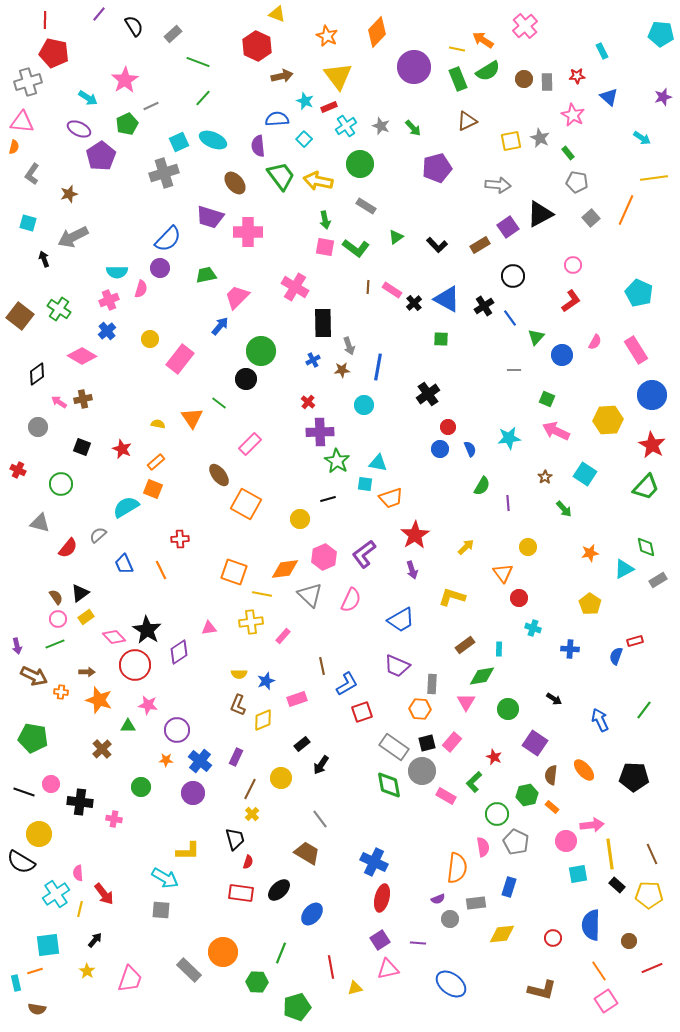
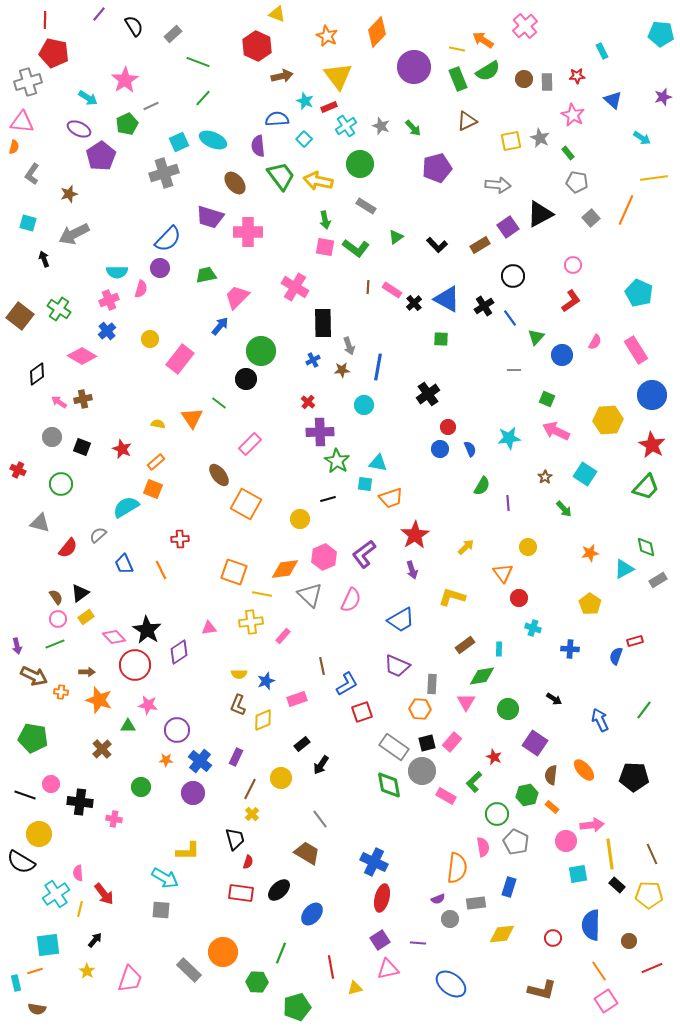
blue triangle at (609, 97): moved 4 px right, 3 px down
gray arrow at (73, 237): moved 1 px right, 3 px up
gray circle at (38, 427): moved 14 px right, 10 px down
black line at (24, 792): moved 1 px right, 3 px down
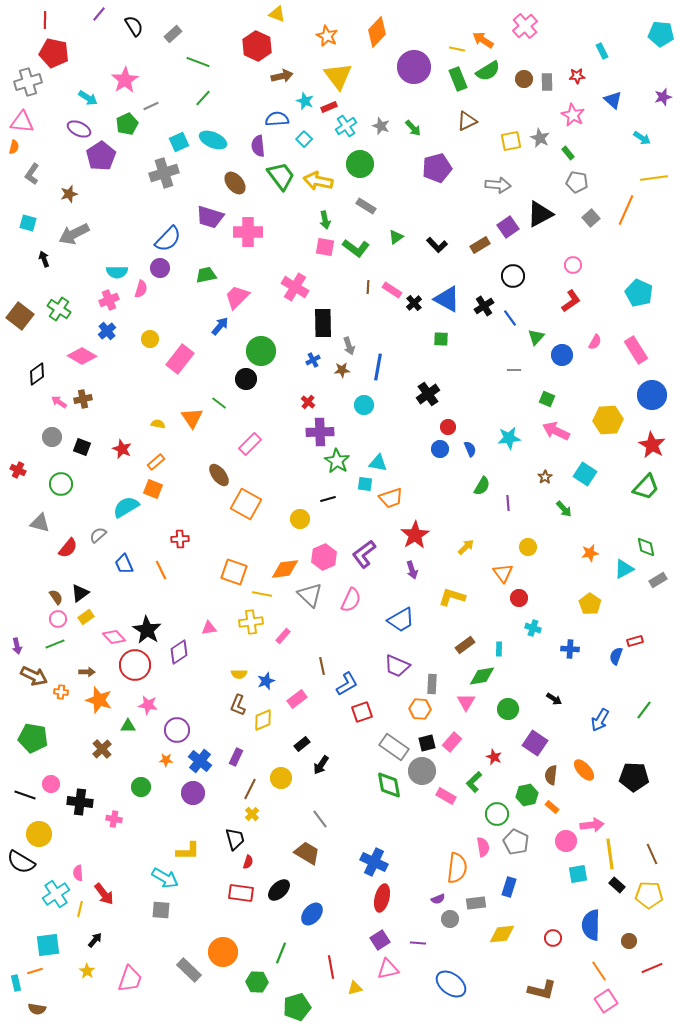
pink rectangle at (297, 699): rotated 18 degrees counterclockwise
blue arrow at (600, 720): rotated 125 degrees counterclockwise
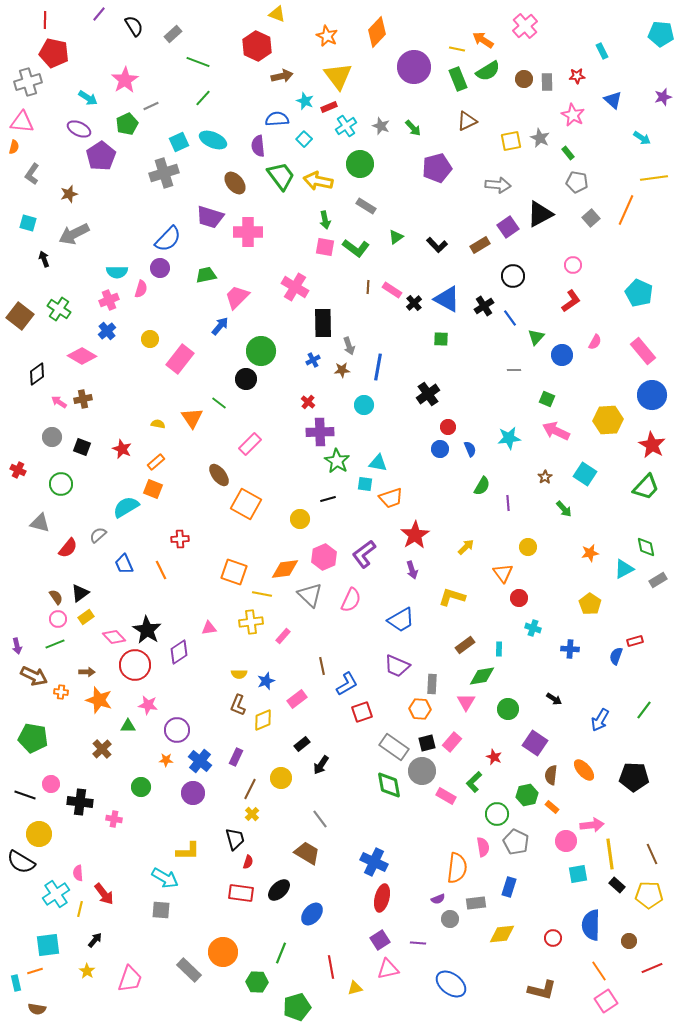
pink rectangle at (636, 350): moved 7 px right, 1 px down; rotated 8 degrees counterclockwise
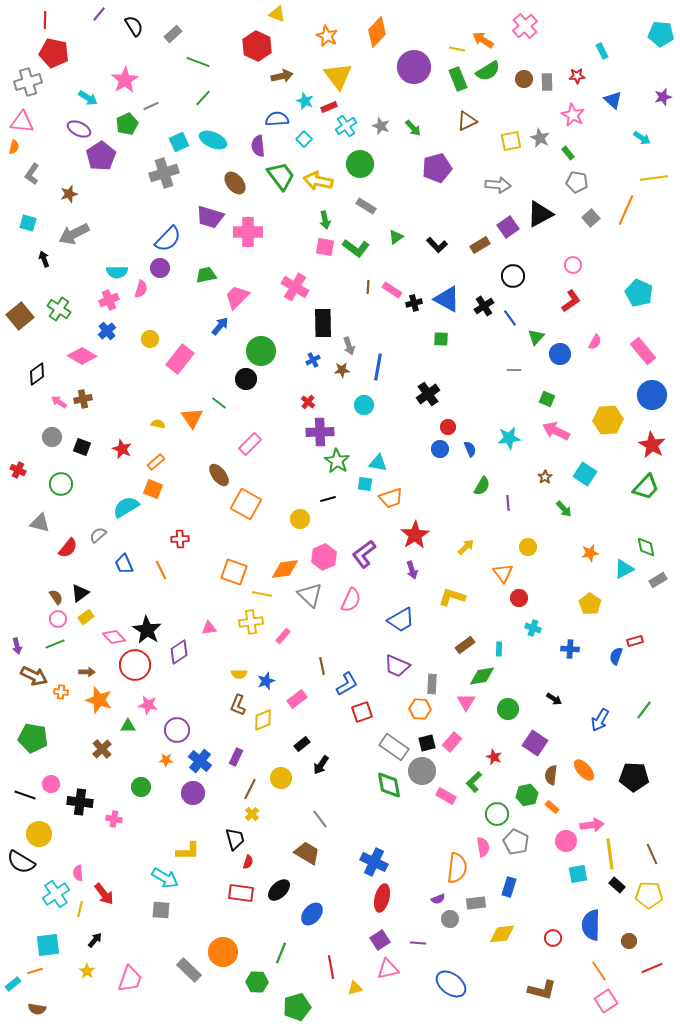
black cross at (414, 303): rotated 28 degrees clockwise
brown square at (20, 316): rotated 12 degrees clockwise
blue circle at (562, 355): moved 2 px left, 1 px up
cyan rectangle at (16, 983): moved 3 px left, 1 px down; rotated 63 degrees clockwise
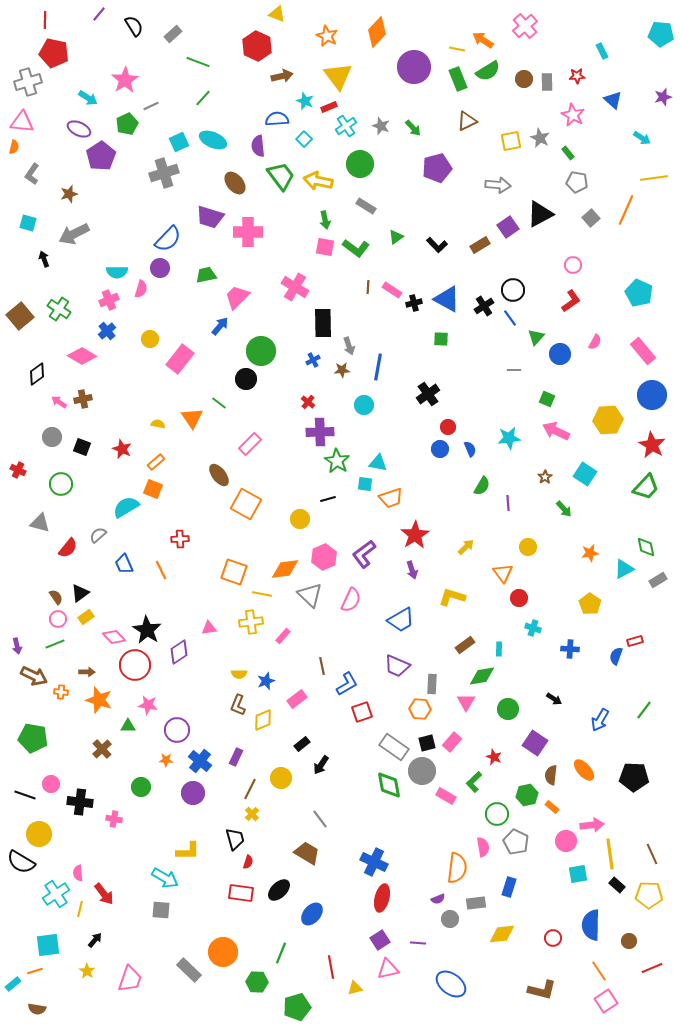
black circle at (513, 276): moved 14 px down
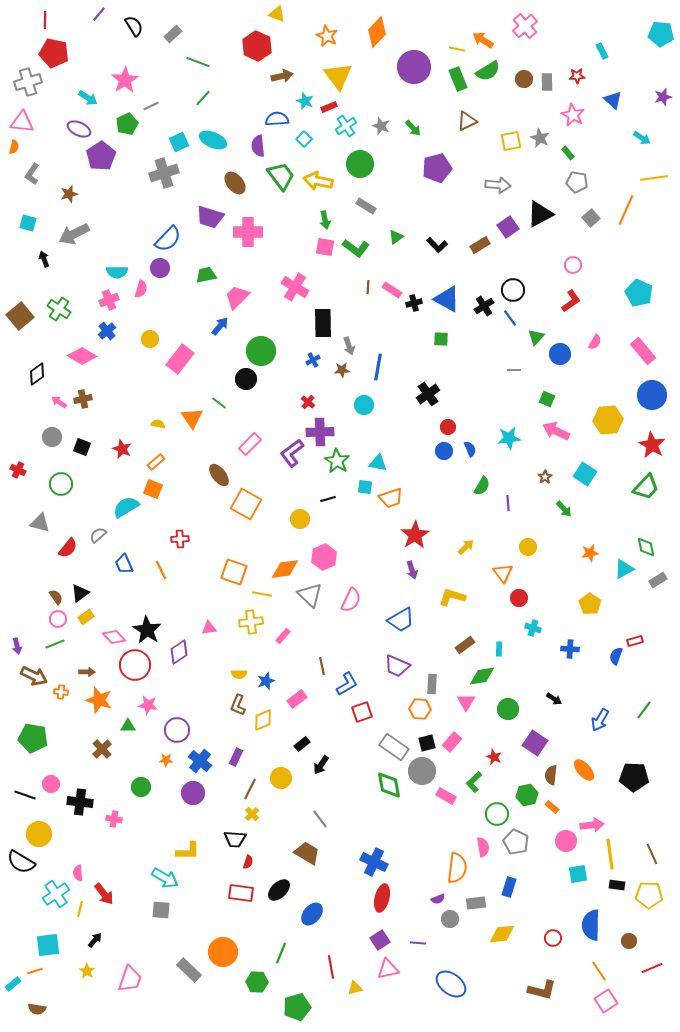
blue circle at (440, 449): moved 4 px right, 2 px down
cyan square at (365, 484): moved 3 px down
purple L-shape at (364, 554): moved 72 px left, 101 px up
black trapezoid at (235, 839): rotated 110 degrees clockwise
black rectangle at (617, 885): rotated 35 degrees counterclockwise
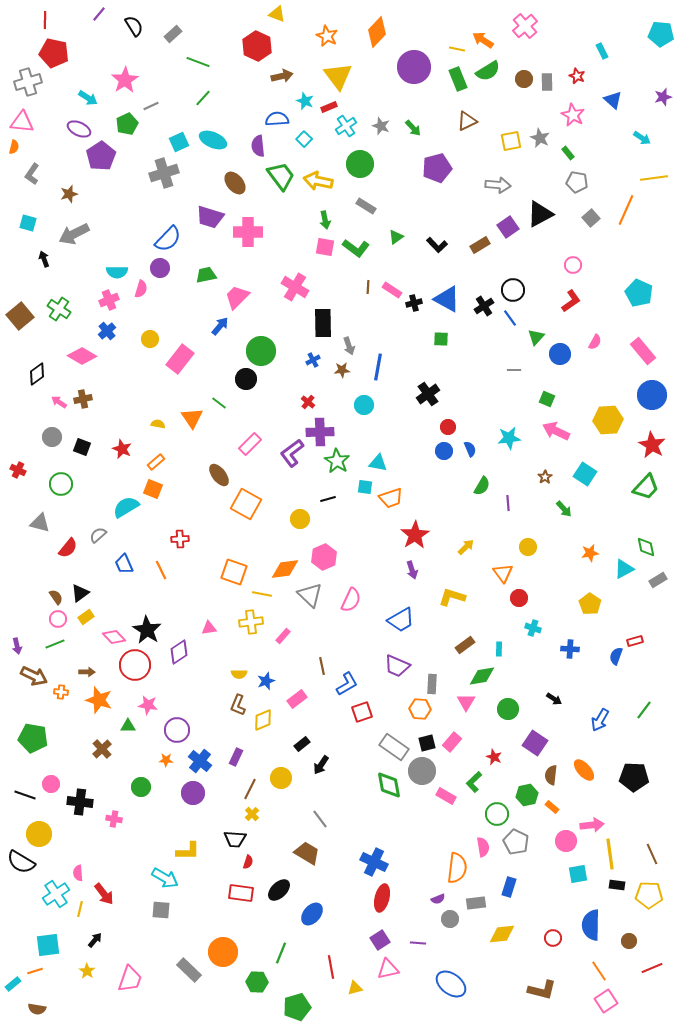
red star at (577, 76): rotated 28 degrees clockwise
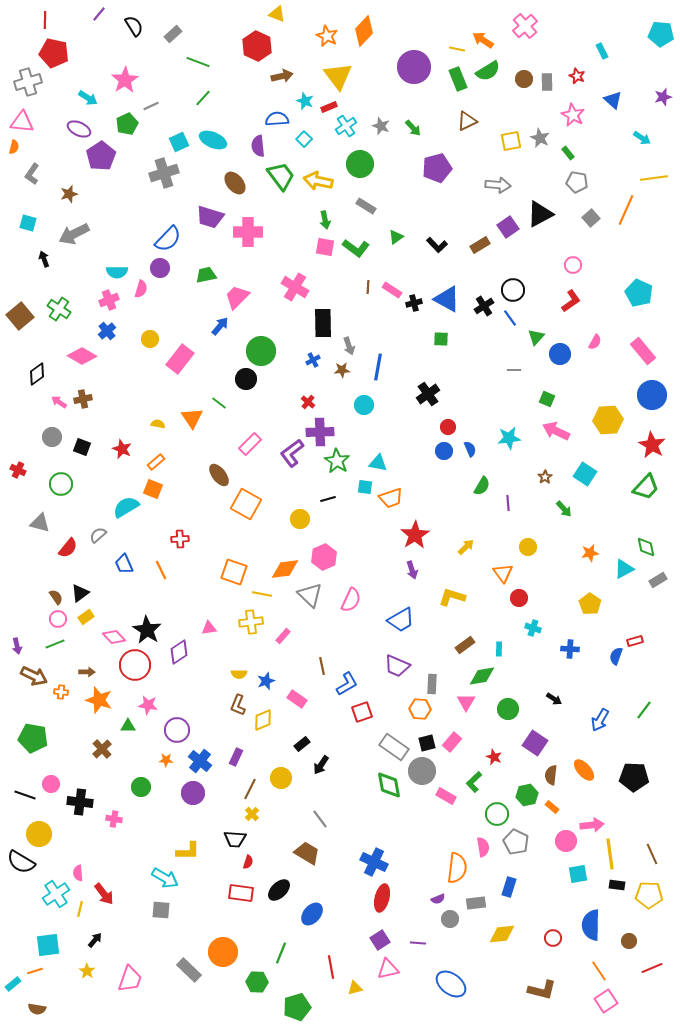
orange diamond at (377, 32): moved 13 px left, 1 px up
pink rectangle at (297, 699): rotated 72 degrees clockwise
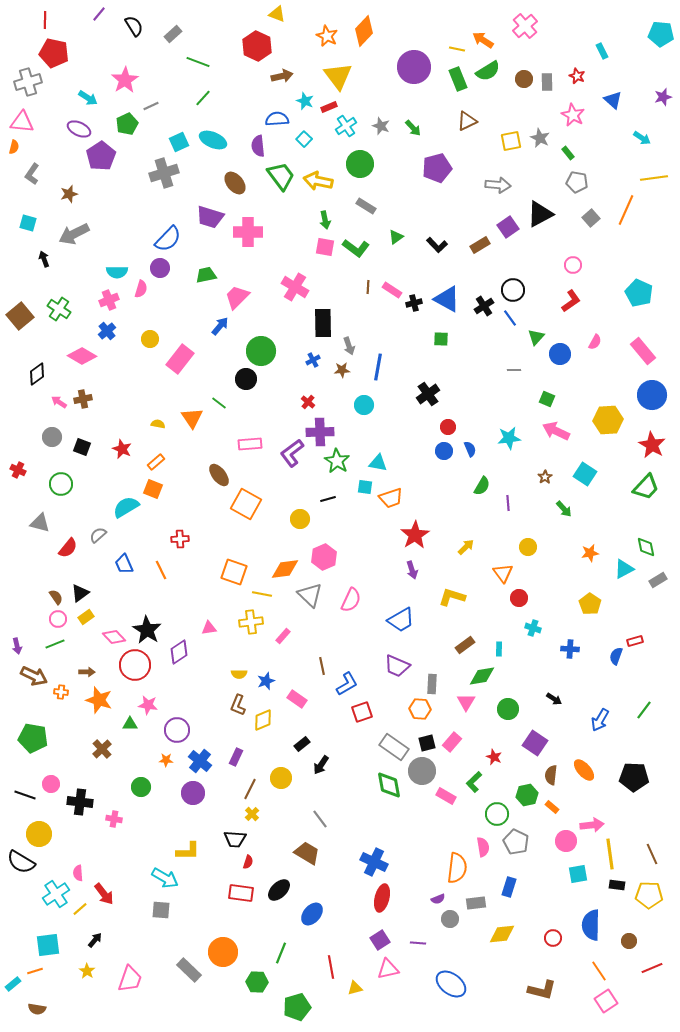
pink rectangle at (250, 444): rotated 40 degrees clockwise
green triangle at (128, 726): moved 2 px right, 2 px up
yellow line at (80, 909): rotated 35 degrees clockwise
